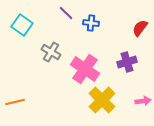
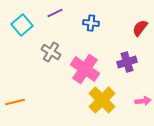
purple line: moved 11 px left; rotated 70 degrees counterclockwise
cyan square: rotated 15 degrees clockwise
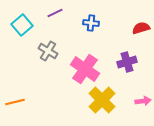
red semicircle: moved 1 px right; rotated 36 degrees clockwise
gray cross: moved 3 px left, 1 px up
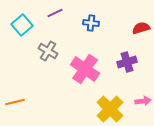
yellow cross: moved 8 px right, 9 px down
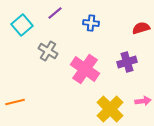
purple line: rotated 14 degrees counterclockwise
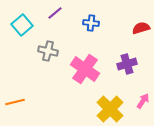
gray cross: rotated 18 degrees counterclockwise
purple cross: moved 2 px down
pink arrow: rotated 49 degrees counterclockwise
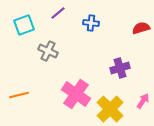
purple line: moved 3 px right
cyan square: moved 2 px right; rotated 20 degrees clockwise
gray cross: rotated 12 degrees clockwise
purple cross: moved 7 px left, 4 px down
pink cross: moved 9 px left, 25 px down
orange line: moved 4 px right, 7 px up
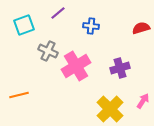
blue cross: moved 3 px down
pink cross: moved 28 px up; rotated 24 degrees clockwise
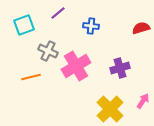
orange line: moved 12 px right, 18 px up
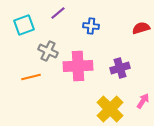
pink cross: moved 2 px right; rotated 28 degrees clockwise
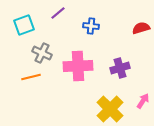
gray cross: moved 6 px left, 2 px down
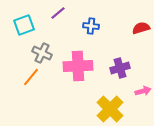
orange line: rotated 36 degrees counterclockwise
pink arrow: moved 10 px up; rotated 42 degrees clockwise
